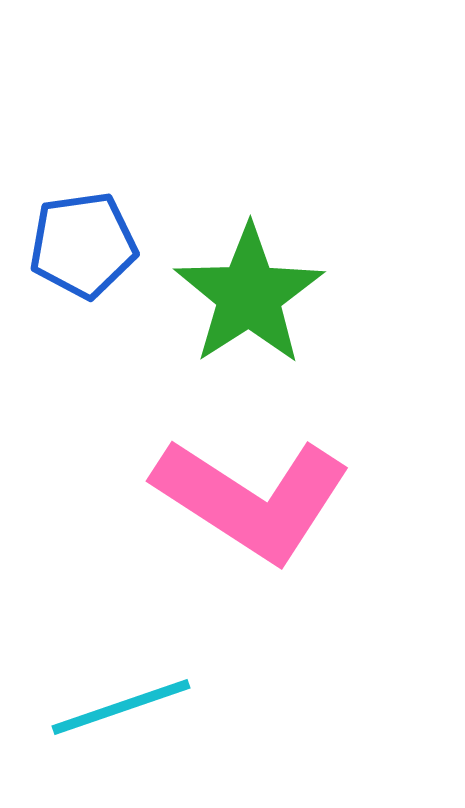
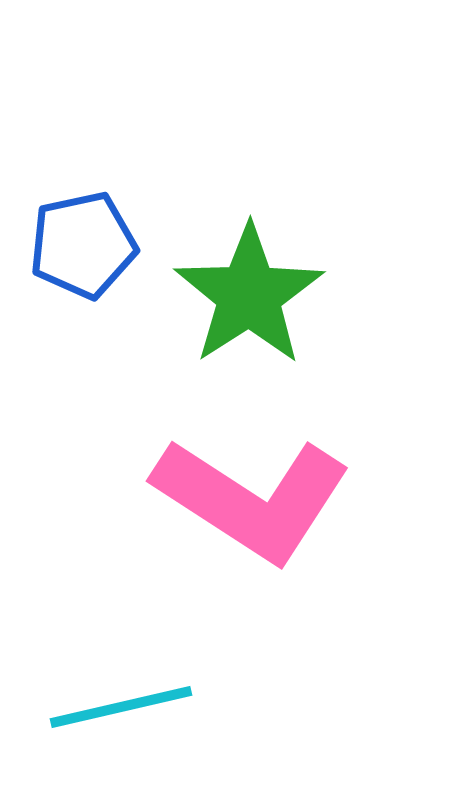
blue pentagon: rotated 4 degrees counterclockwise
cyan line: rotated 6 degrees clockwise
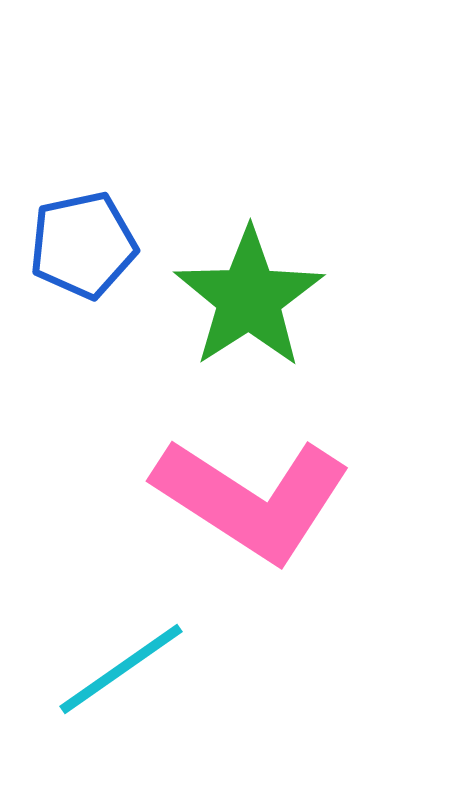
green star: moved 3 px down
cyan line: moved 38 px up; rotated 22 degrees counterclockwise
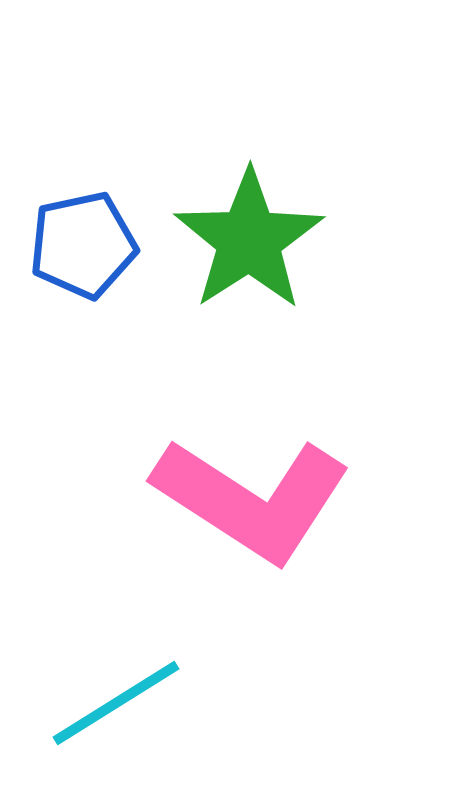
green star: moved 58 px up
cyan line: moved 5 px left, 34 px down; rotated 3 degrees clockwise
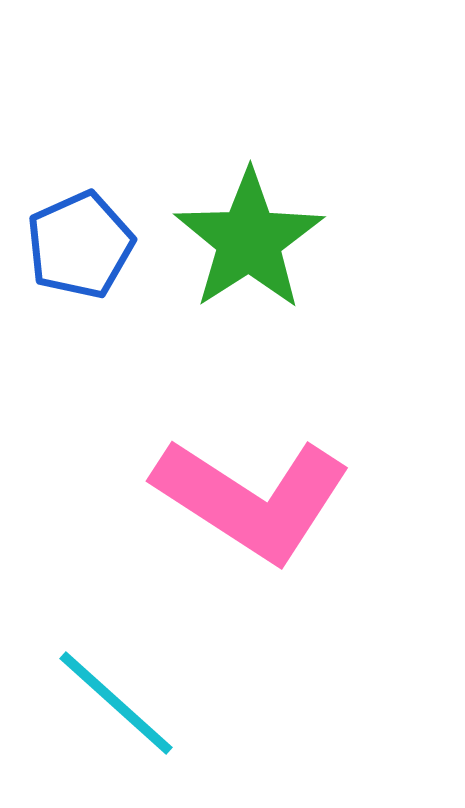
blue pentagon: moved 3 px left; rotated 12 degrees counterclockwise
cyan line: rotated 74 degrees clockwise
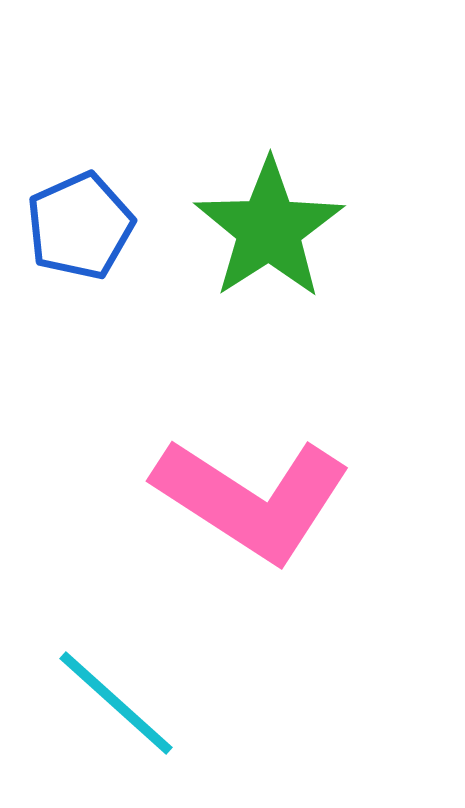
green star: moved 20 px right, 11 px up
blue pentagon: moved 19 px up
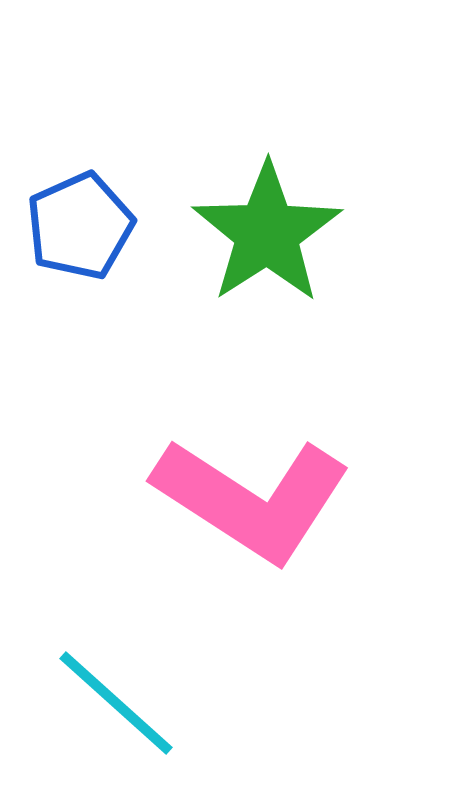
green star: moved 2 px left, 4 px down
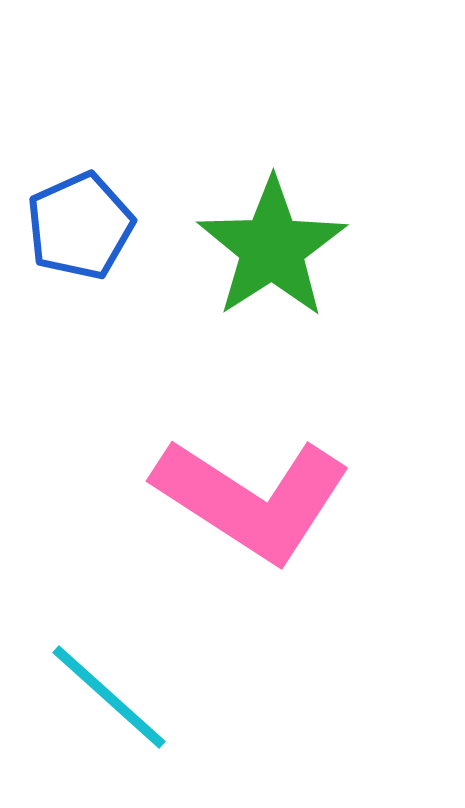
green star: moved 5 px right, 15 px down
cyan line: moved 7 px left, 6 px up
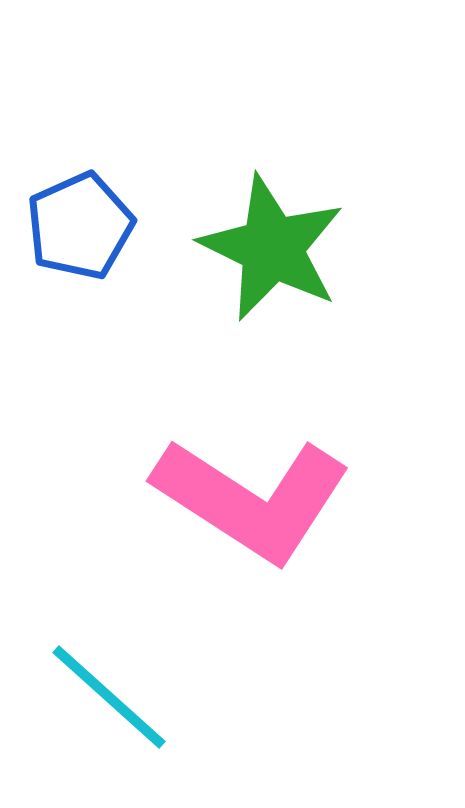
green star: rotated 13 degrees counterclockwise
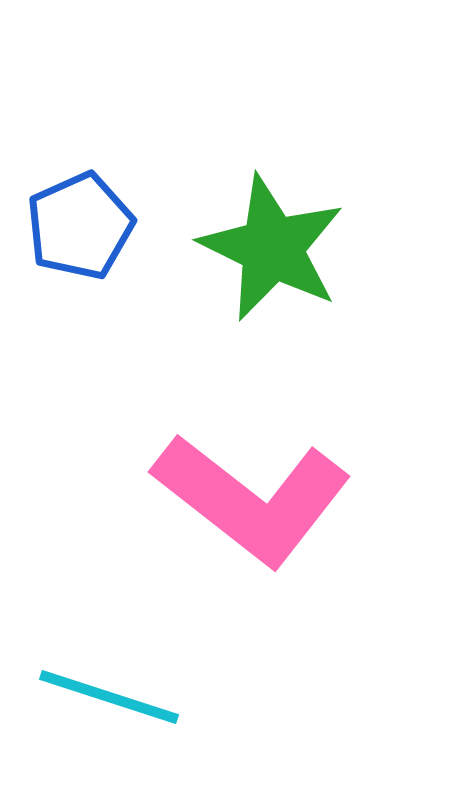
pink L-shape: rotated 5 degrees clockwise
cyan line: rotated 24 degrees counterclockwise
